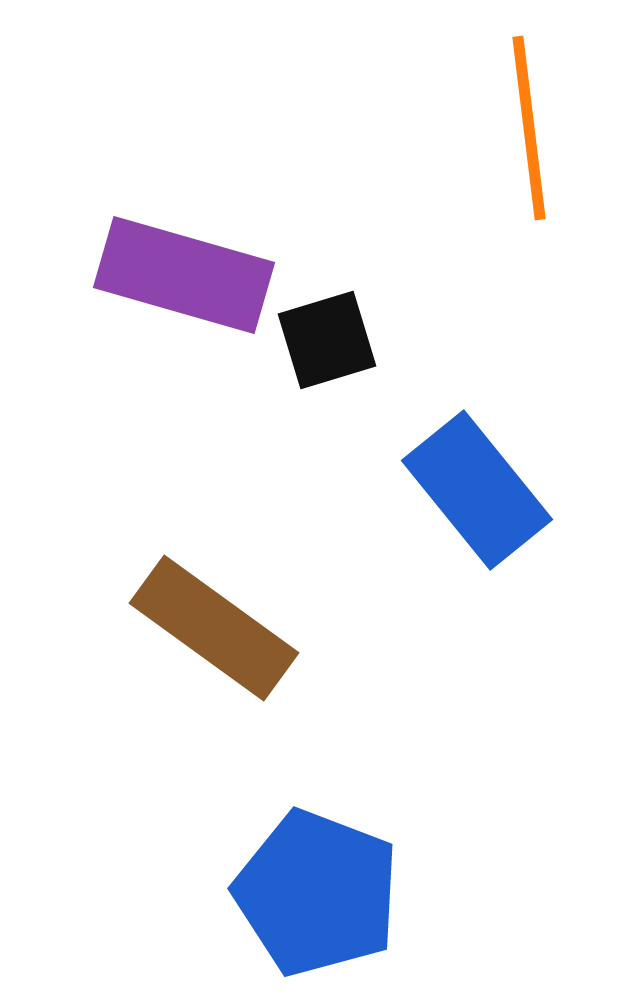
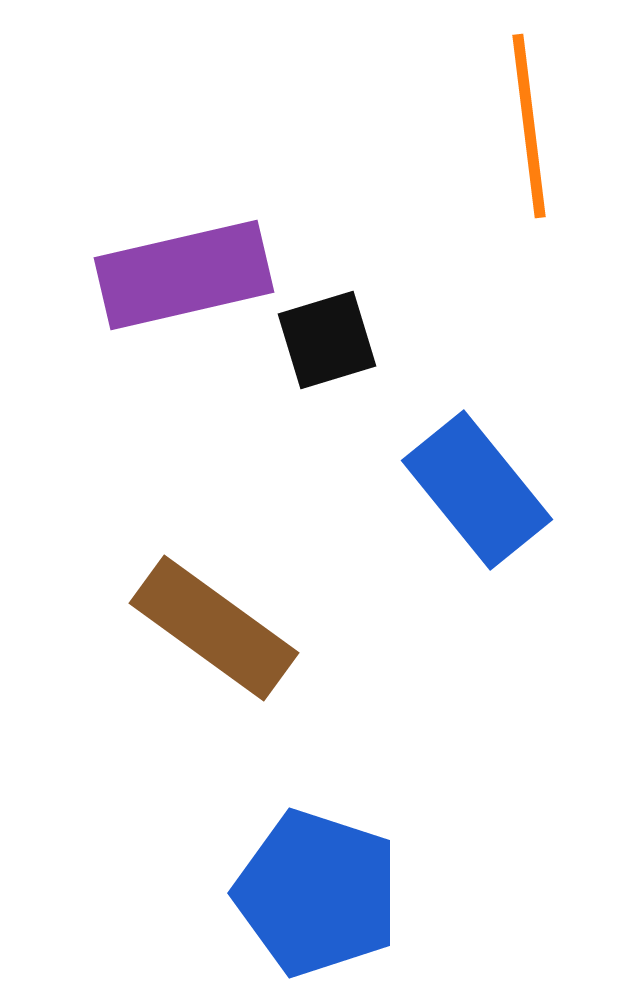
orange line: moved 2 px up
purple rectangle: rotated 29 degrees counterclockwise
blue pentagon: rotated 3 degrees counterclockwise
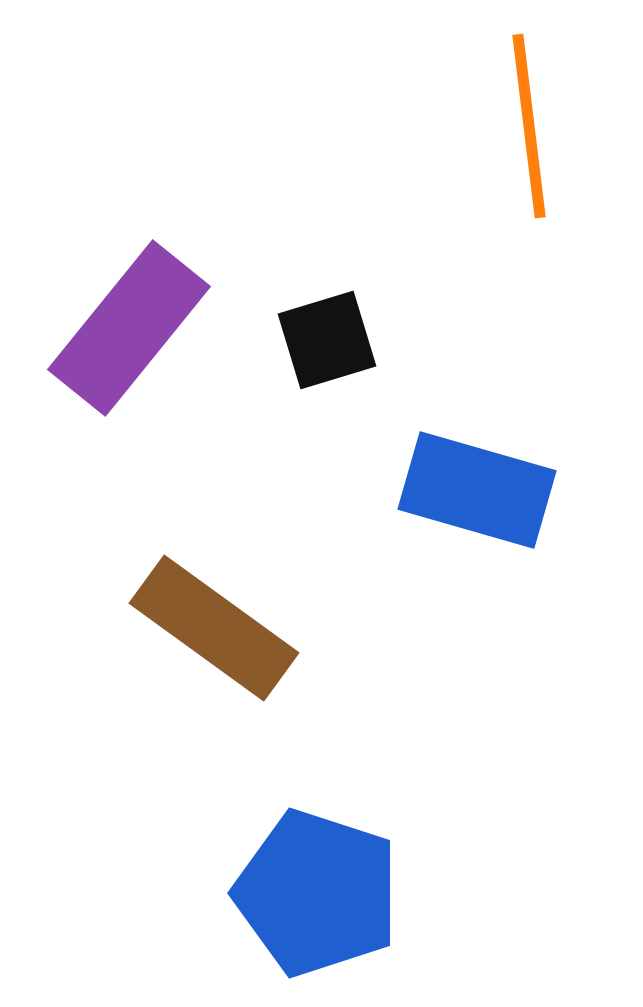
purple rectangle: moved 55 px left, 53 px down; rotated 38 degrees counterclockwise
blue rectangle: rotated 35 degrees counterclockwise
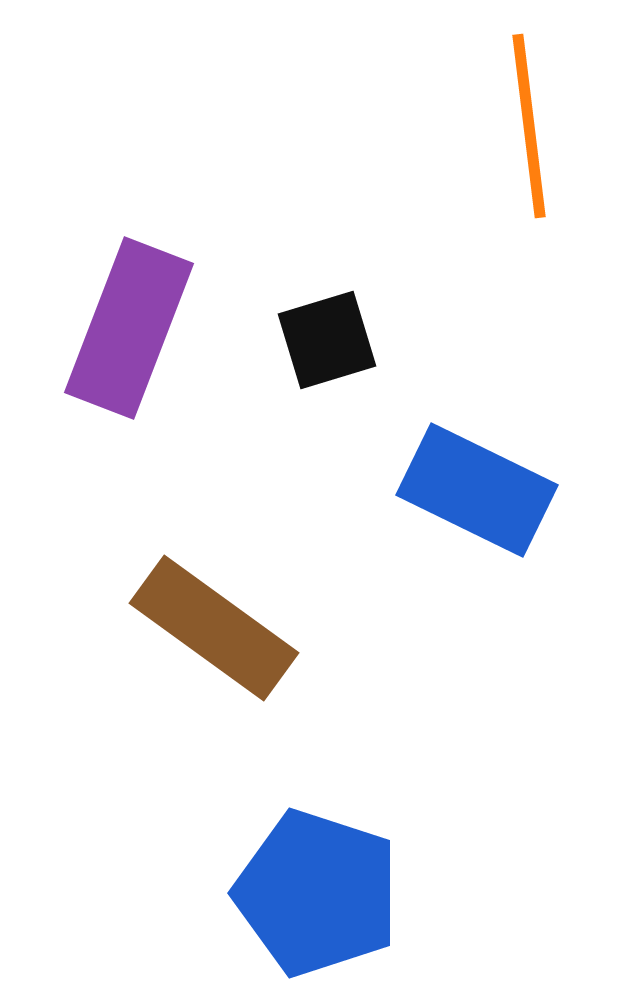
purple rectangle: rotated 18 degrees counterclockwise
blue rectangle: rotated 10 degrees clockwise
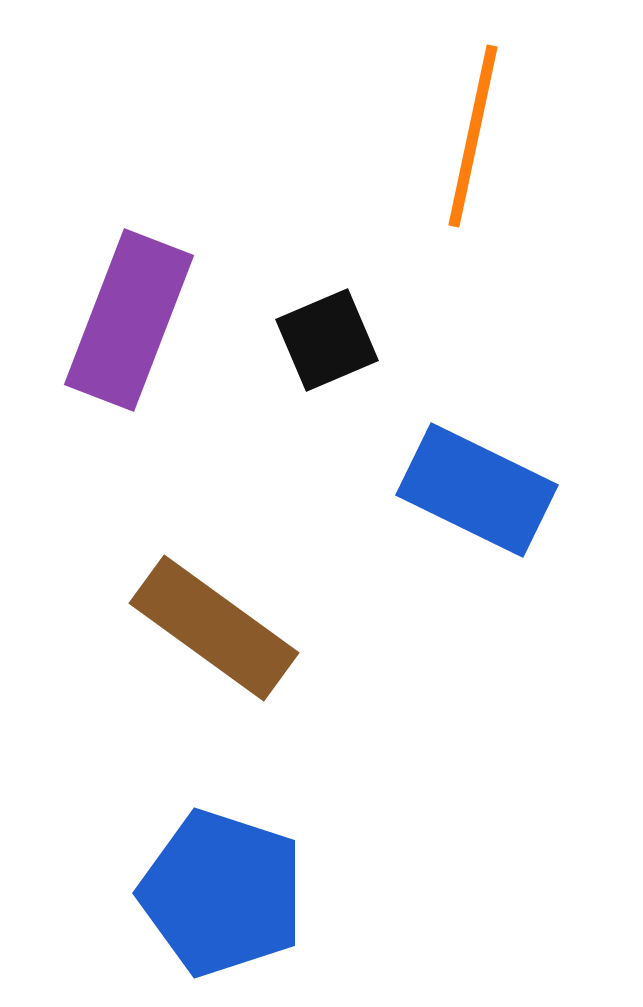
orange line: moved 56 px left, 10 px down; rotated 19 degrees clockwise
purple rectangle: moved 8 px up
black square: rotated 6 degrees counterclockwise
blue pentagon: moved 95 px left
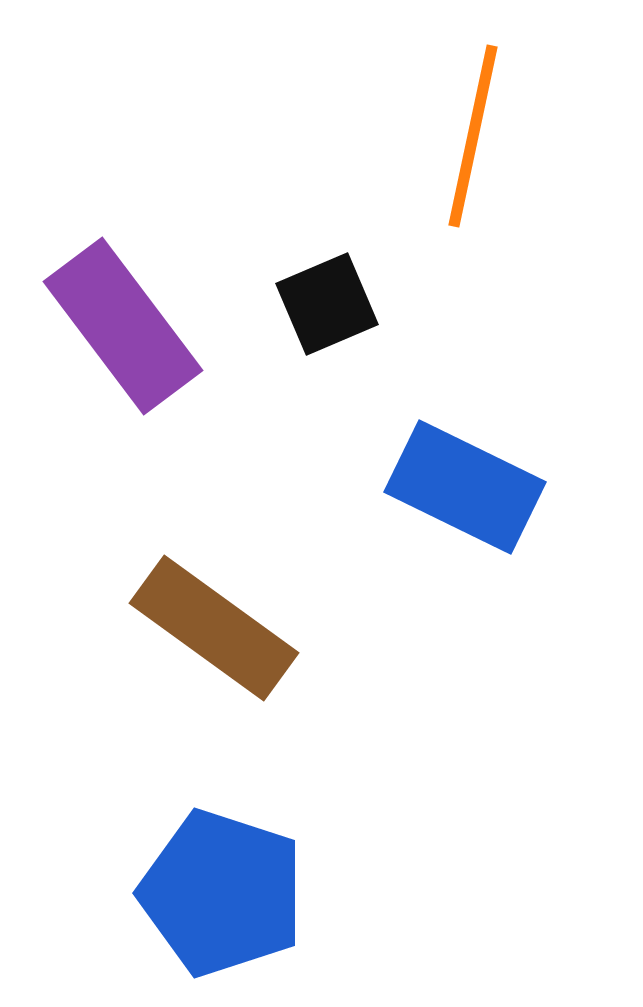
purple rectangle: moved 6 px left, 6 px down; rotated 58 degrees counterclockwise
black square: moved 36 px up
blue rectangle: moved 12 px left, 3 px up
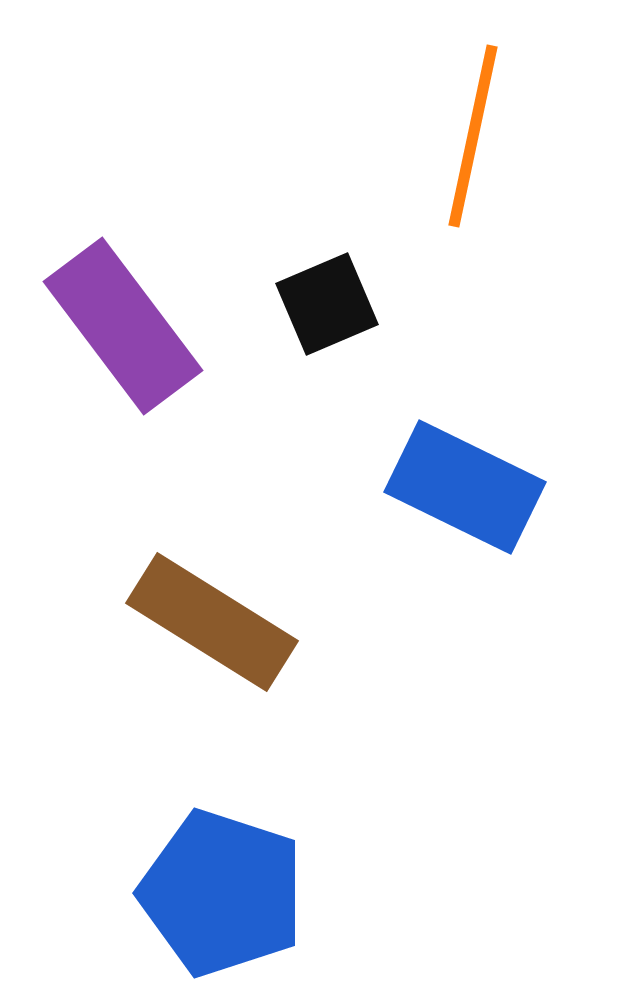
brown rectangle: moved 2 px left, 6 px up; rotated 4 degrees counterclockwise
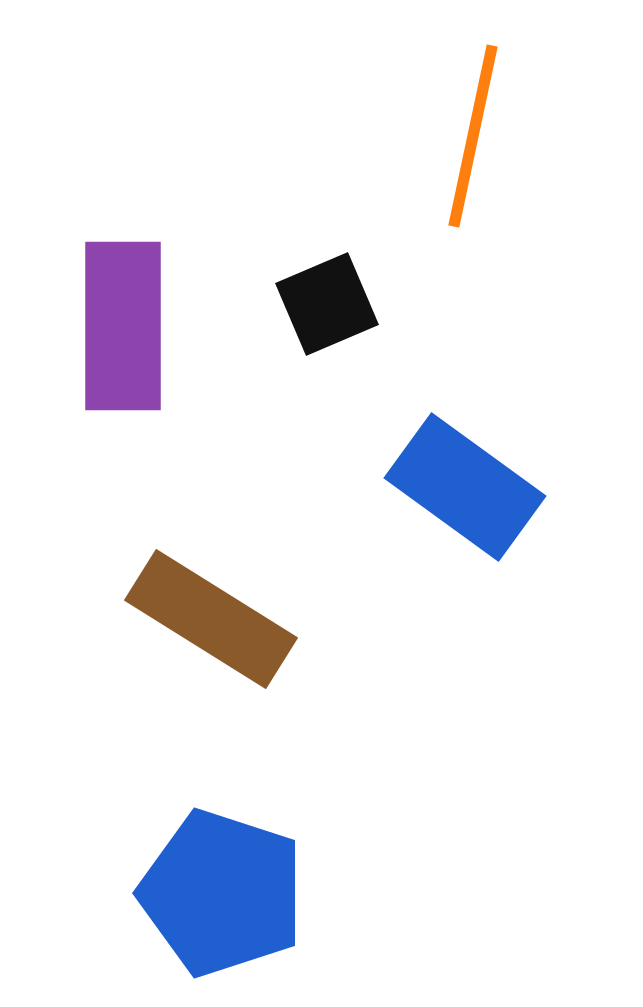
purple rectangle: rotated 37 degrees clockwise
blue rectangle: rotated 10 degrees clockwise
brown rectangle: moved 1 px left, 3 px up
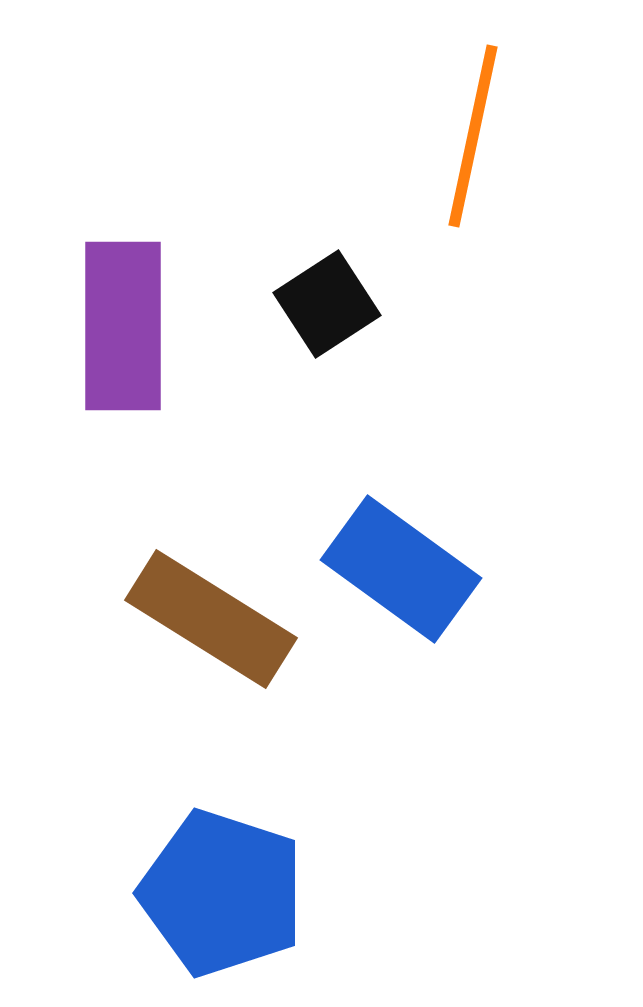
black square: rotated 10 degrees counterclockwise
blue rectangle: moved 64 px left, 82 px down
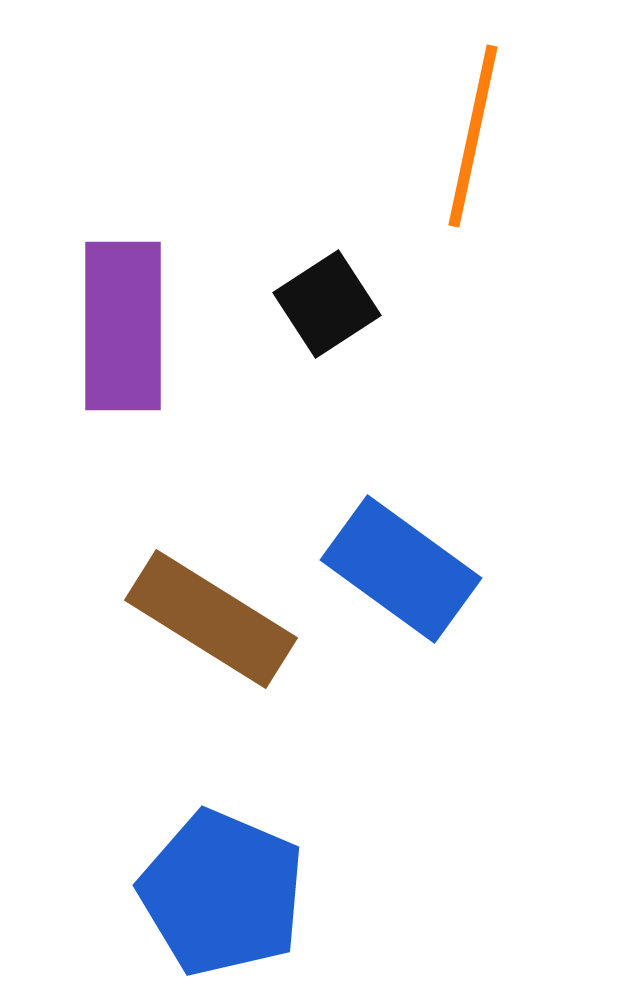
blue pentagon: rotated 5 degrees clockwise
